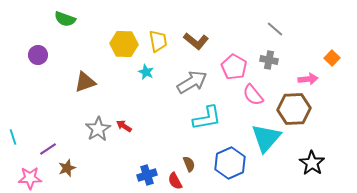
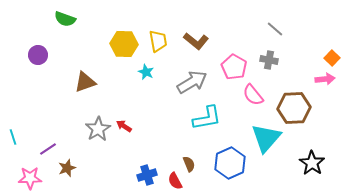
pink arrow: moved 17 px right
brown hexagon: moved 1 px up
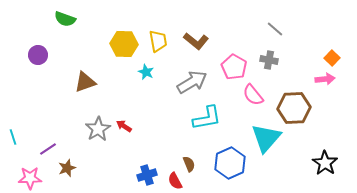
black star: moved 13 px right
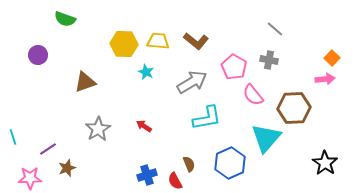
yellow trapezoid: rotated 75 degrees counterclockwise
red arrow: moved 20 px right
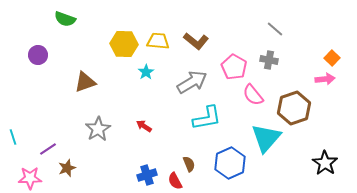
cyan star: rotated 14 degrees clockwise
brown hexagon: rotated 16 degrees counterclockwise
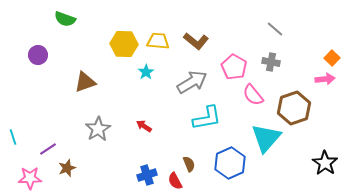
gray cross: moved 2 px right, 2 px down
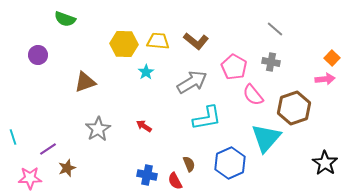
blue cross: rotated 30 degrees clockwise
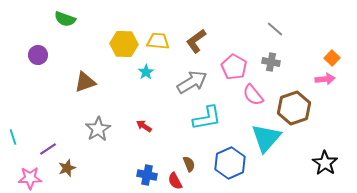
brown L-shape: rotated 105 degrees clockwise
